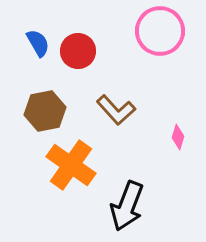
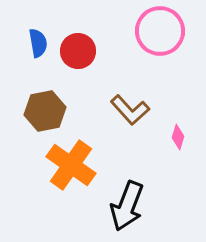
blue semicircle: rotated 20 degrees clockwise
brown L-shape: moved 14 px right
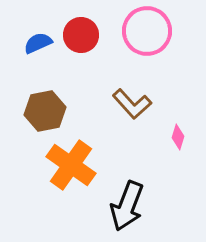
pink circle: moved 13 px left
blue semicircle: rotated 104 degrees counterclockwise
red circle: moved 3 px right, 16 px up
brown L-shape: moved 2 px right, 6 px up
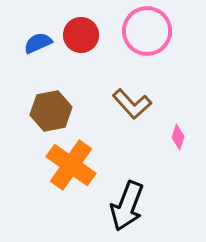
brown hexagon: moved 6 px right
